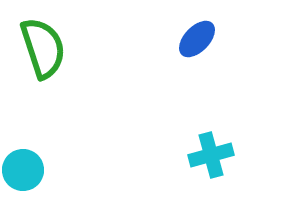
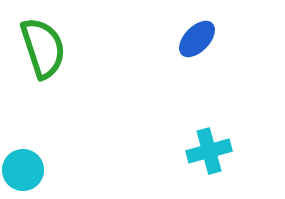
cyan cross: moved 2 px left, 4 px up
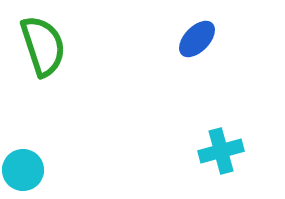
green semicircle: moved 2 px up
cyan cross: moved 12 px right
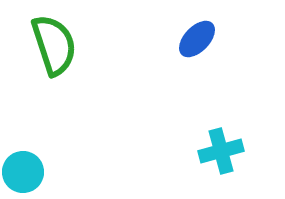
green semicircle: moved 11 px right, 1 px up
cyan circle: moved 2 px down
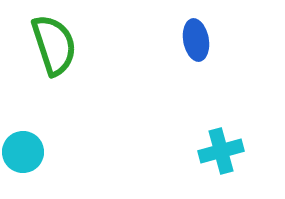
blue ellipse: moved 1 px left, 1 px down; rotated 54 degrees counterclockwise
cyan circle: moved 20 px up
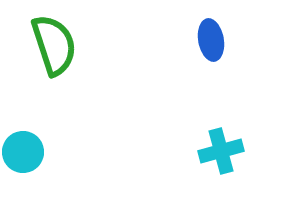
blue ellipse: moved 15 px right
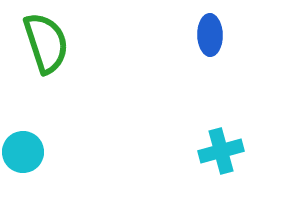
blue ellipse: moved 1 px left, 5 px up; rotated 9 degrees clockwise
green semicircle: moved 8 px left, 2 px up
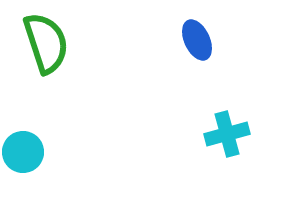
blue ellipse: moved 13 px left, 5 px down; rotated 24 degrees counterclockwise
cyan cross: moved 6 px right, 17 px up
